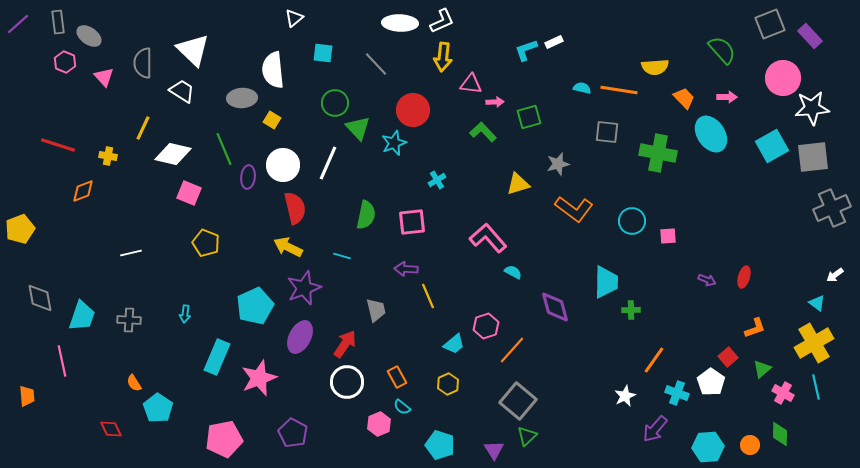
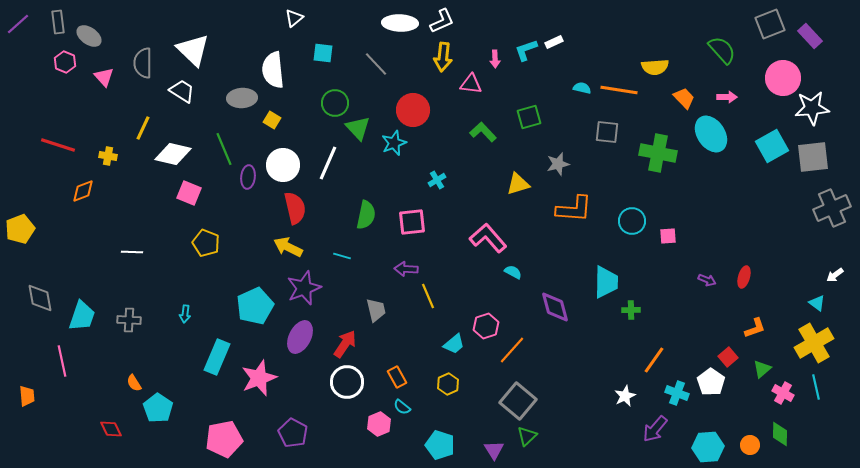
pink arrow at (495, 102): moved 43 px up; rotated 90 degrees clockwise
orange L-shape at (574, 209): rotated 33 degrees counterclockwise
white line at (131, 253): moved 1 px right, 1 px up; rotated 15 degrees clockwise
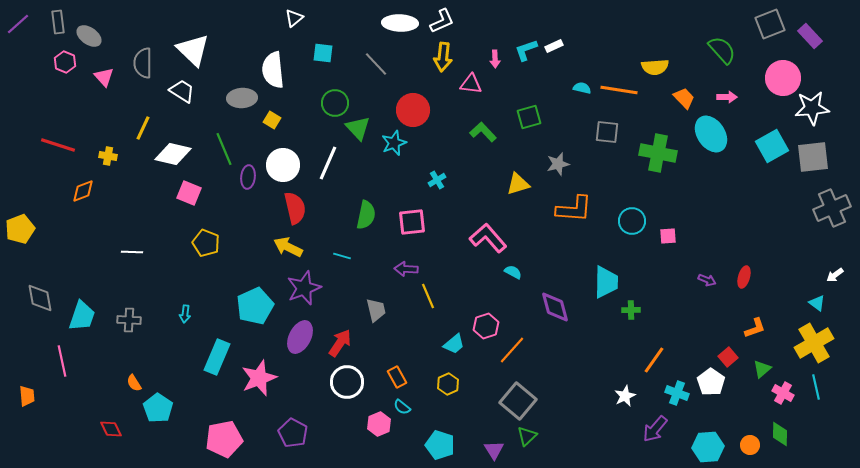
white rectangle at (554, 42): moved 4 px down
red arrow at (345, 344): moved 5 px left, 1 px up
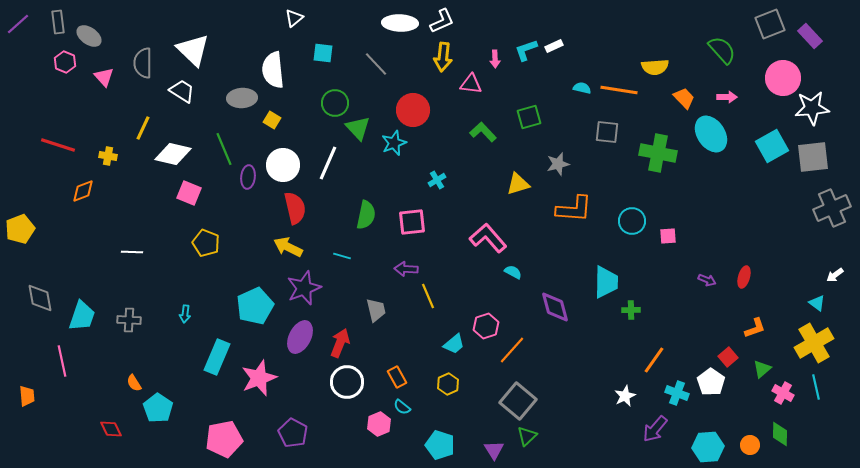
red arrow at (340, 343): rotated 12 degrees counterclockwise
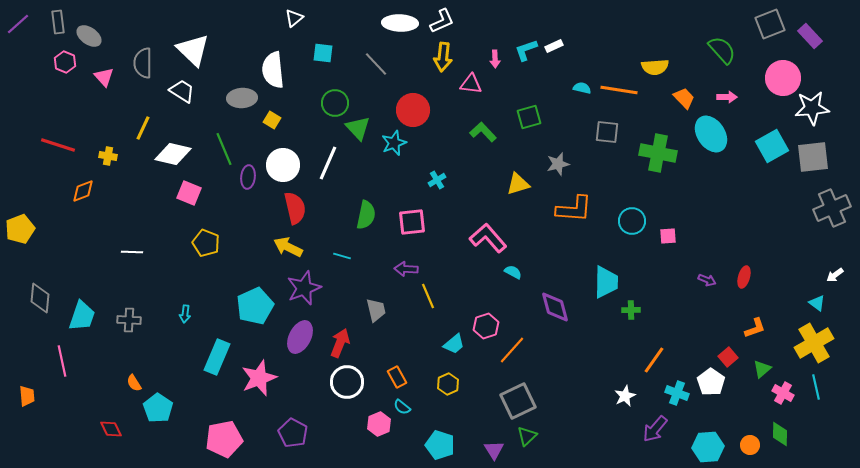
gray diamond at (40, 298): rotated 16 degrees clockwise
gray square at (518, 401): rotated 24 degrees clockwise
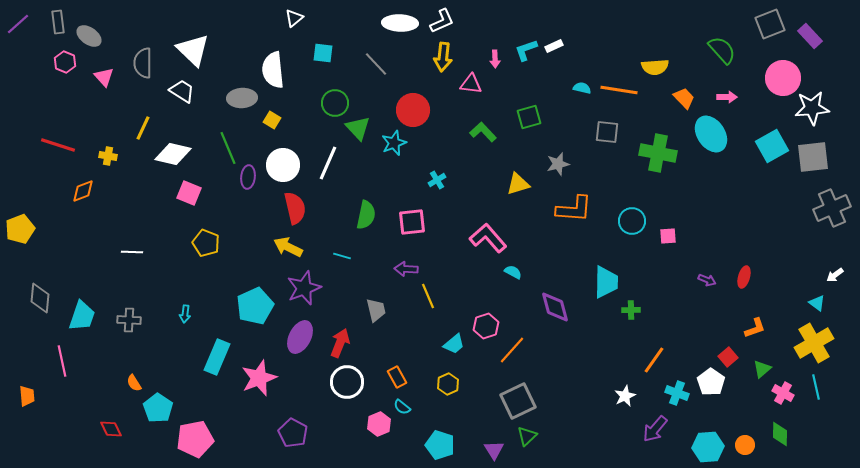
green line at (224, 149): moved 4 px right, 1 px up
pink pentagon at (224, 439): moved 29 px left
orange circle at (750, 445): moved 5 px left
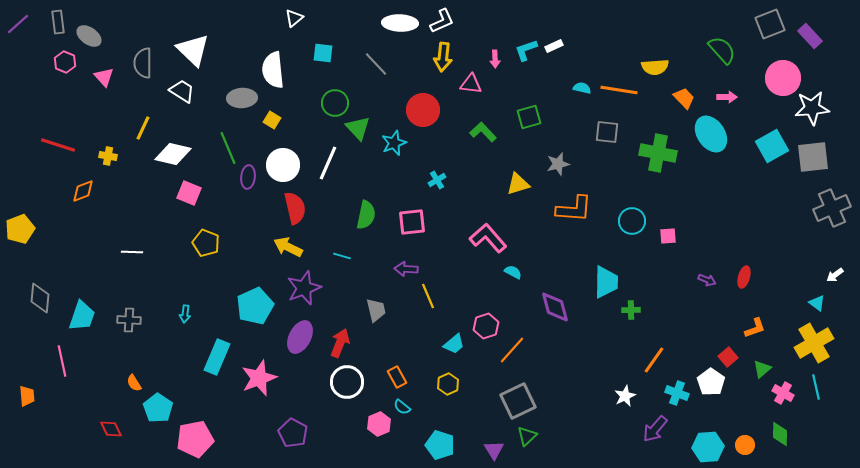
red circle at (413, 110): moved 10 px right
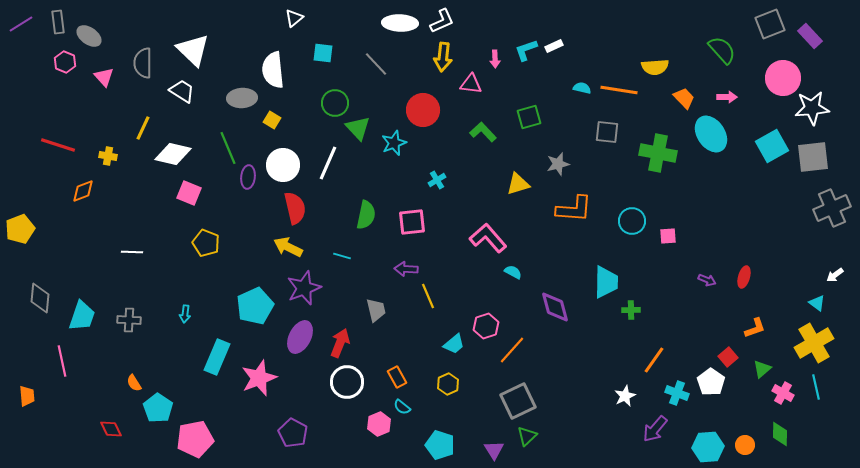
purple line at (18, 24): moved 3 px right; rotated 10 degrees clockwise
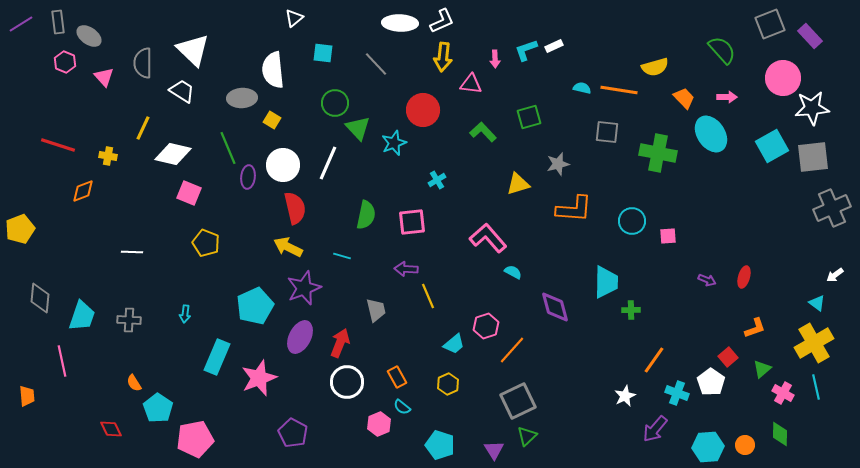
yellow semicircle at (655, 67): rotated 12 degrees counterclockwise
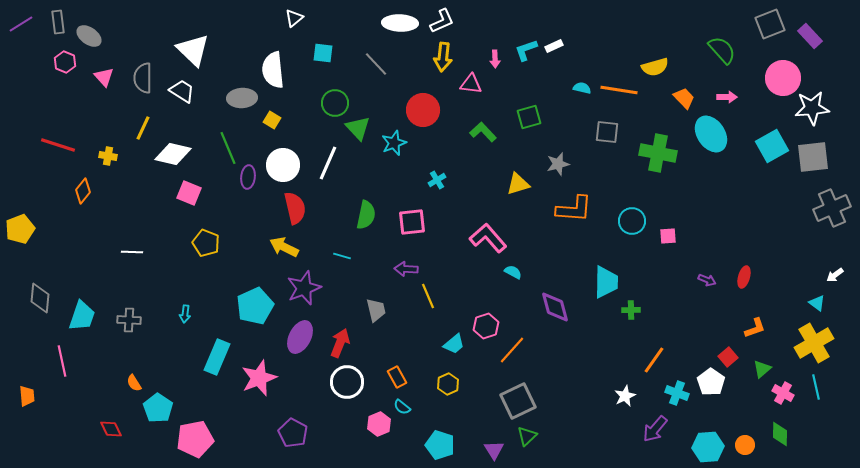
gray semicircle at (143, 63): moved 15 px down
orange diamond at (83, 191): rotated 30 degrees counterclockwise
yellow arrow at (288, 247): moved 4 px left
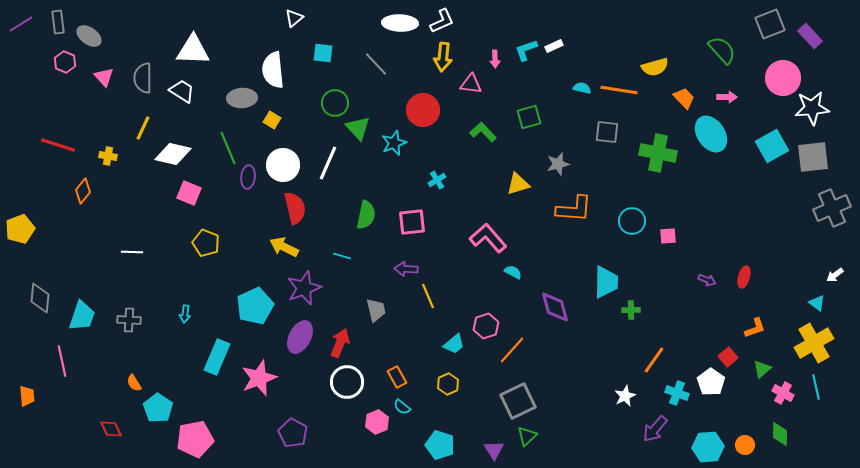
white triangle at (193, 50): rotated 42 degrees counterclockwise
pink hexagon at (379, 424): moved 2 px left, 2 px up
